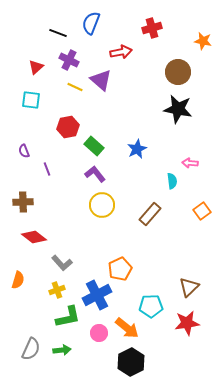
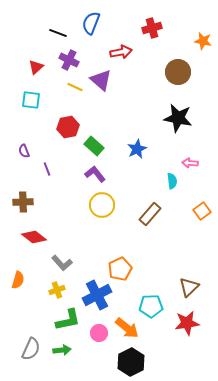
black star: moved 9 px down
green L-shape: moved 3 px down
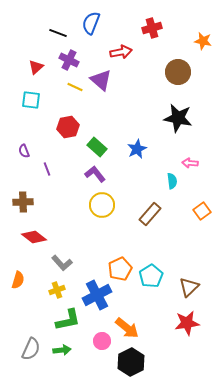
green rectangle: moved 3 px right, 1 px down
cyan pentagon: moved 30 px up; rotated 30 degrees counterclockwise
pink circle: moved 3 px right, 8 px down
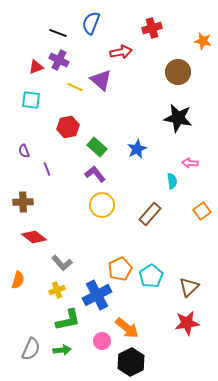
purple cross: moved 10 px left
red triangle: rotated 21 degrees clockwise
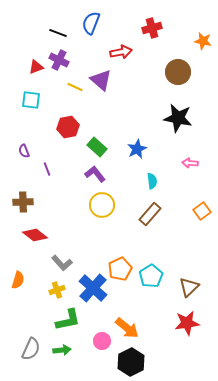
cyan semicircle: moved 20 px left
red diamond: moved 1 px right, 2 px up
blue cross: moved 4 px left, 7 px up; rotated 20 degrees counterclockwise
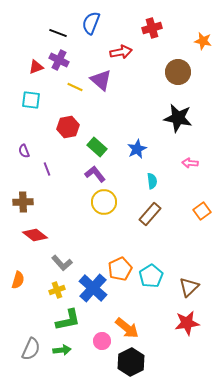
yellow circle: moved 2 px right, 3 px up
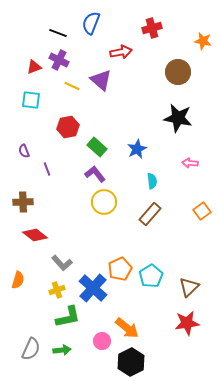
red triangle: moved 2 px left
yellow line: moved 3 px left, 1 px up
green L-shape: moved 3 px up
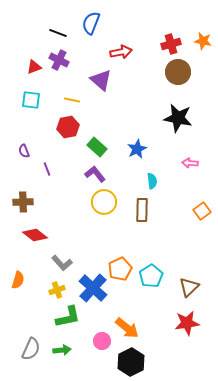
red cross: moved 19 px right, 16 px down
yellow line: moved 14 px down; rotated 14 degrees counterclockwise
brown rectangle: moved 8 px left, 4 px up; rotated 40 degrees counterclockwise
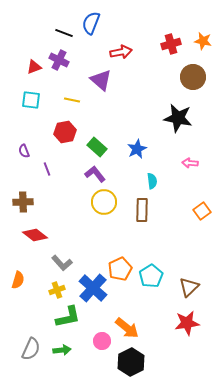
black line: moved 6 px right
brown circle: moved 15 px right, 5 px down
red hexagon: moved 3 px left, 5 px down
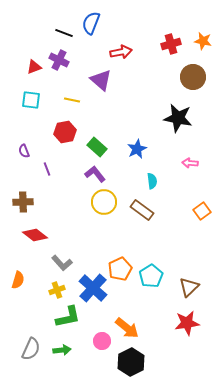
brown rectangle: rotated 55 degrees counterclockwise
